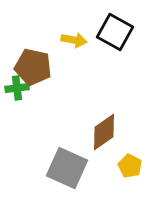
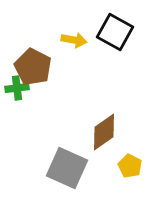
brown pentagon: rotated 15 degrees clockwise
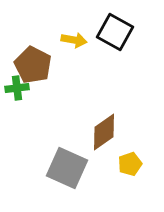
brown pentagon: moved 2 px up
yellow pentagon: moved 2 px up; rotated 25 degrees clockwise
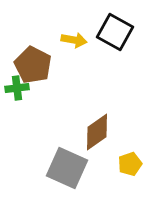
brown diamond: moved 7 px left
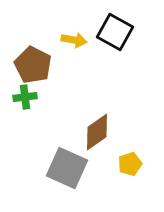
green cross: moved 8 px right, 9 px down
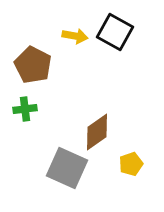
yellow arrow: moved 1 px right, 4 px up
green cross: moved 12 px down
yellow pentagon: moved 1 px right
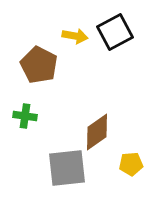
black square: rotated 33 degrees clockwise
brown pentagon: moved 6 px right
green cross: moved 7 px down; rotated 15 degrees clockwise
yellow pentagon: rotated 15 degrees clockwise
gray square: rotated 30 degrees counterclockwise
